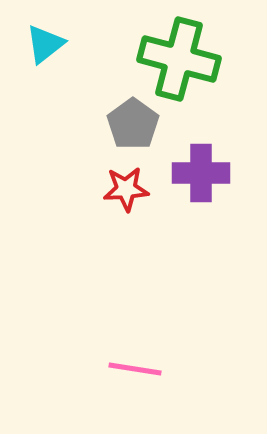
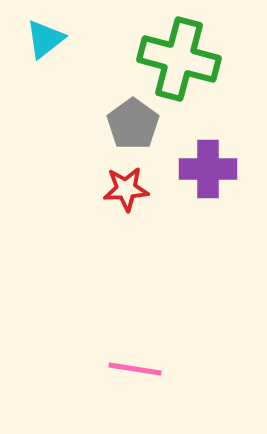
cyan triangle: moved 5 px up
purple cross: moved 7 px right, 4 px up
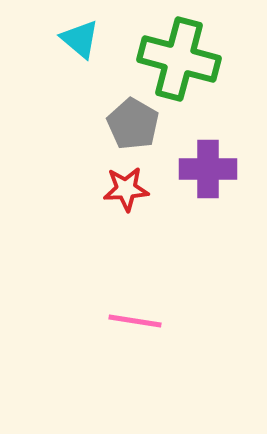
cyan triangle: moved 35 px right; rotated 42 degrees counterclockwise
gray pentagon: rotated 6 degrees counterclockwise
pink line: moved 48 px up
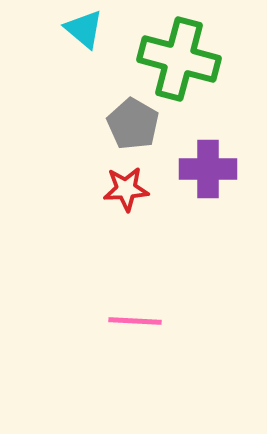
cyan triangle: moved 4 px right, 10 px up
pink line: rotated 6 degrees counterclockwise
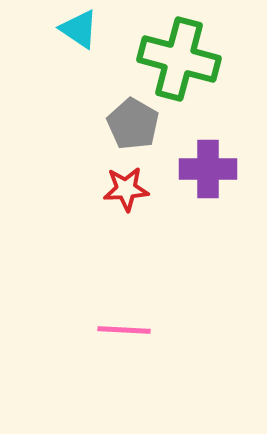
cyan triangle: moved 5 px left; rotated 6 degrees counterclockwise
pink line: moved 11 px left, 9 px down
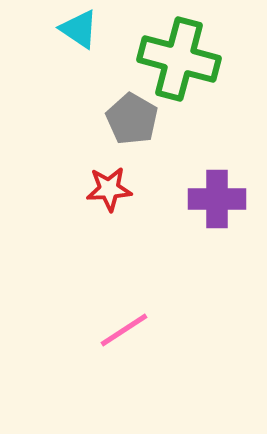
gray pentagon: moved 1 px left, 5 px up
purple cross: moved 9 px right, 30 px down
red star: moved 17 px left
pink line: rotated 36 degrees counterclockwise
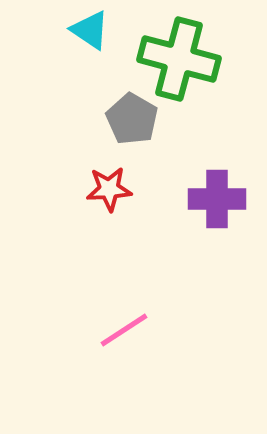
cyan triangle: moved 11 px right, 1 px down
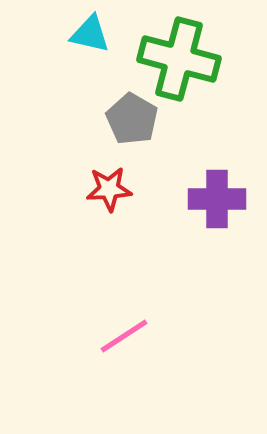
cyan triangle: moved 4 px down; rotated 21 degrees counterclockwise
pink line: moved 6 px down
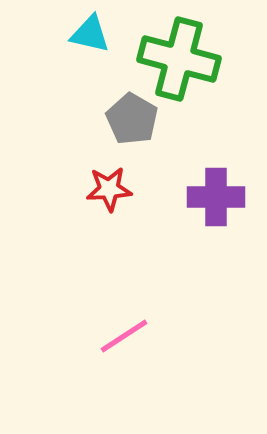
purple cross: moved 1 px left, 2 px up
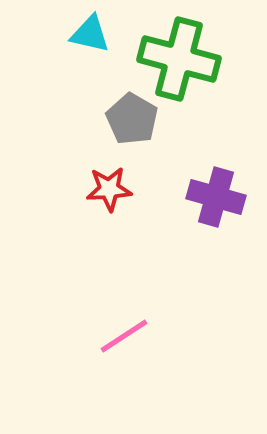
purple cross: rotated 16 degrees clockwise
